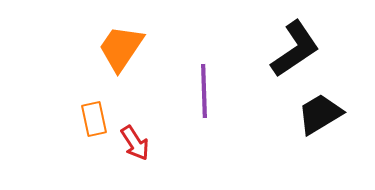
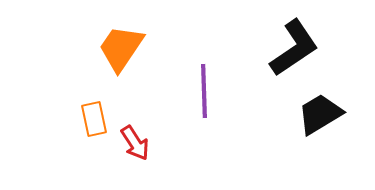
black L-shape: moved 1 px left, 1 px up
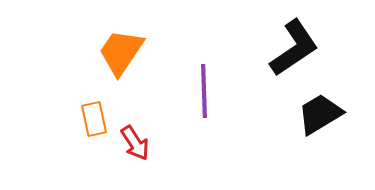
orange trapezoid: moved 4 px down
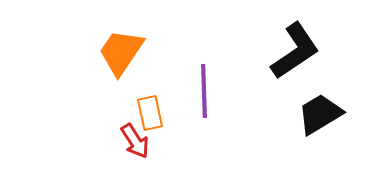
black L-shape: moved 1 px right, 3 px down
orange rectangle: moved 56 px right, 6 px up
red arrow: moved 2 px up
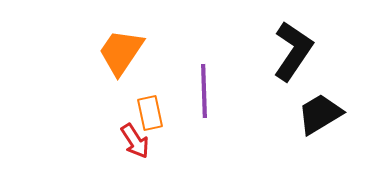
black L-shape: moved 2 px left; rotated 22 degrees counterclockwise
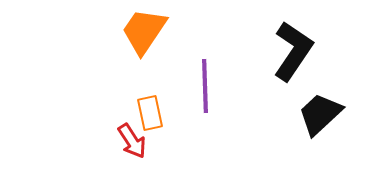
orange trapezoid: moved 23 px right, 21 px up
purple line: moved 1 px right, 5 px up
black trapezoid: rotated 12 degrees counterclockwise
red arrow: moved 3 px left
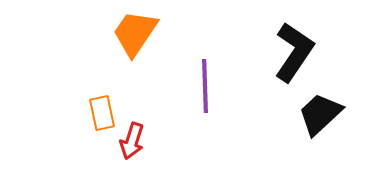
orange trapezoid: moved 9 px left, 2 px down
black L-shape: moved 1 px right, 1 px down
orange rectangle: moved 48 px left
red arrow: rotated 51 degrees clockwise
